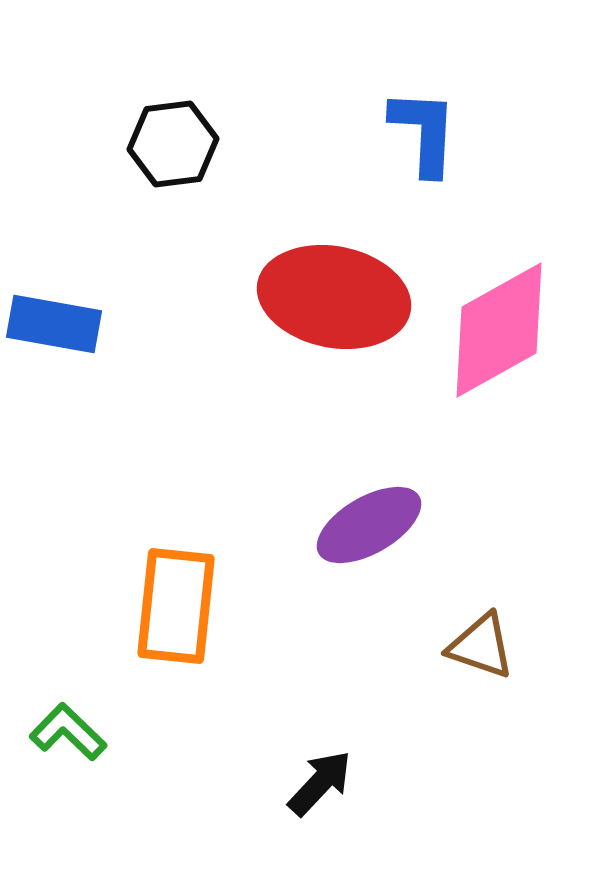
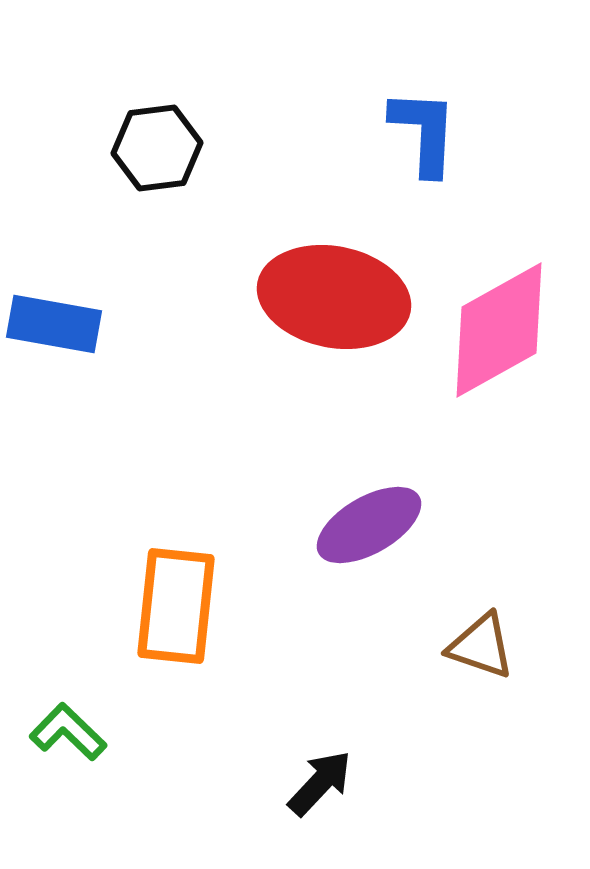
black hexagon: moved 16 px left, 4 px down
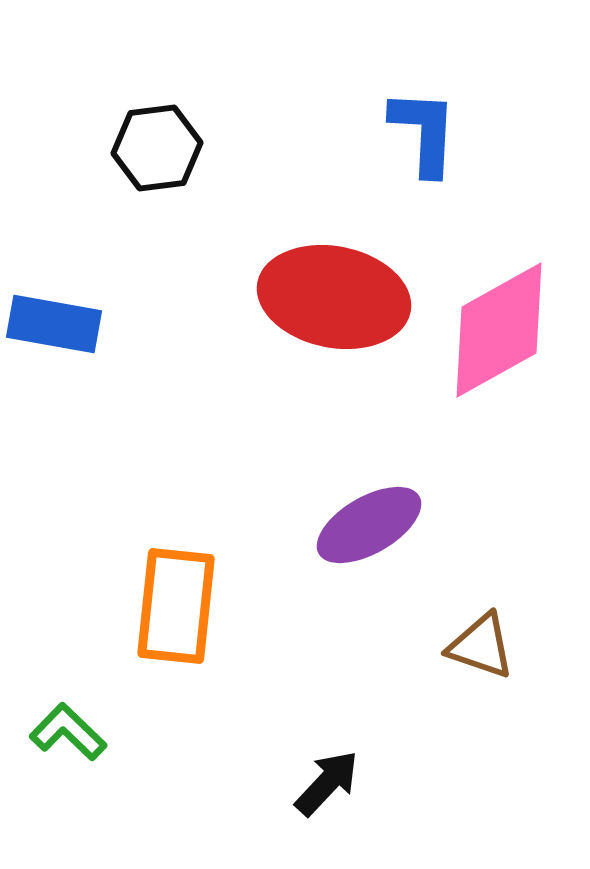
black arrow: moved 7 px right
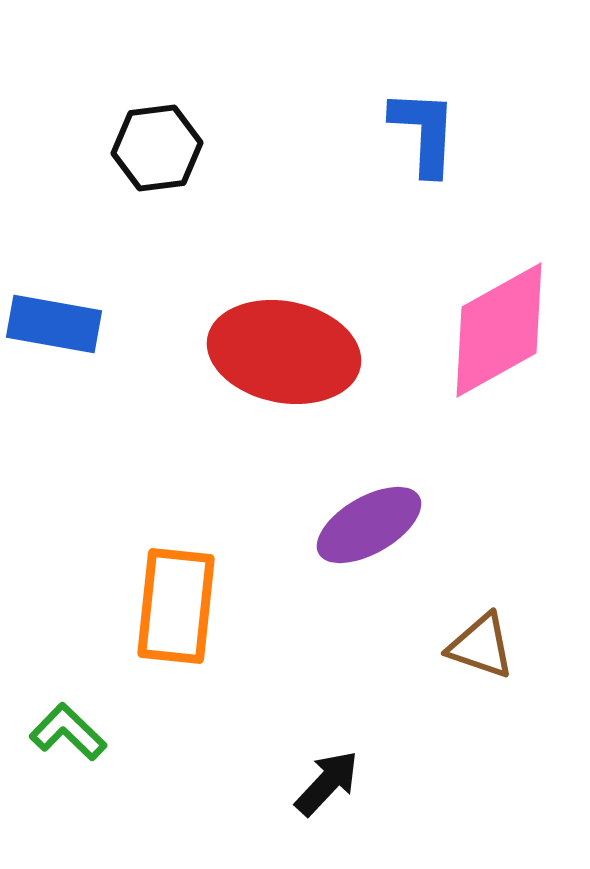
red ellipse: moved 50 px left, 55 px down
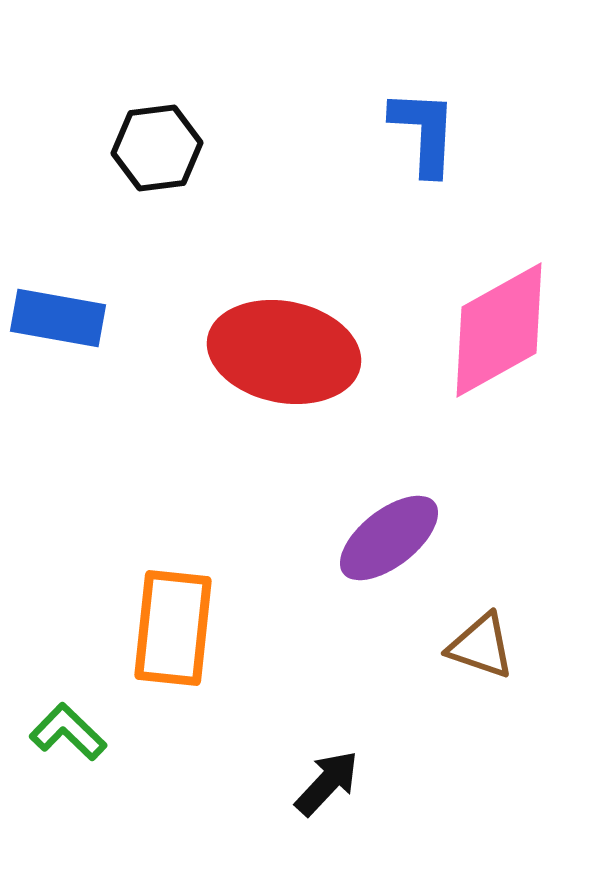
blue rectangle: moved 4 px right, 6 px up
purple ellipse: moved 20 px right, 13 px down; rotated 8 degrees counterclockwise
orange rectangle: moved 3 px left, 22 px down
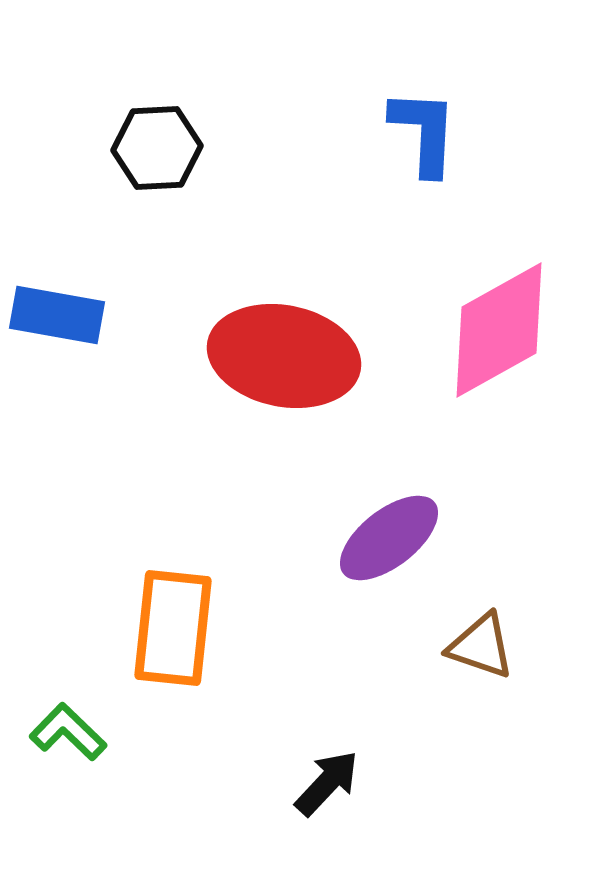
black hexagon: rotated 4 degrees clockwise
blue rectangle: moved 1 px left, 3 px up
red ellipse: moved 4 px down
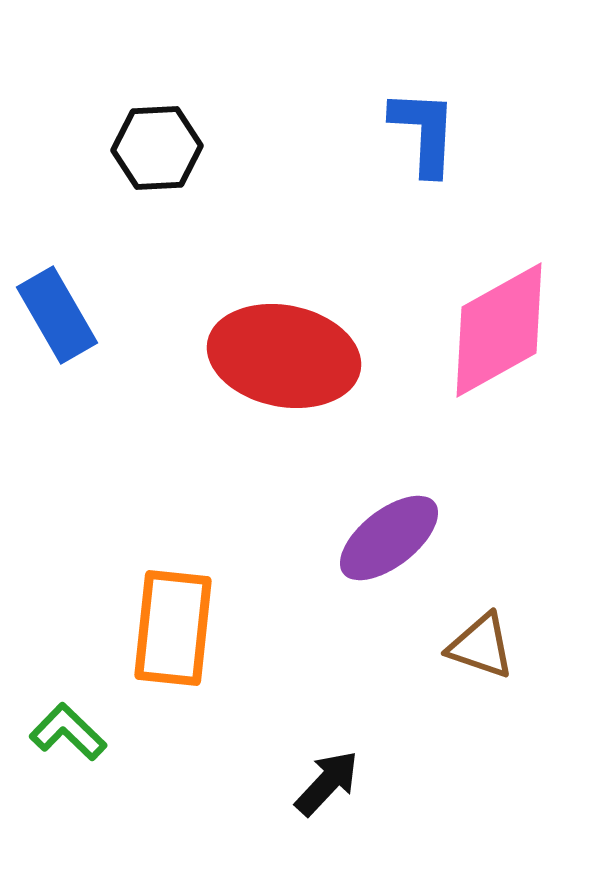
blue rectangle: rotated 50 degrees clockwise
